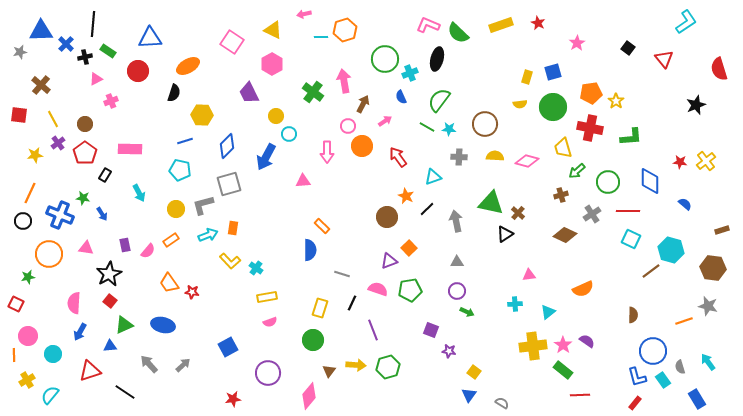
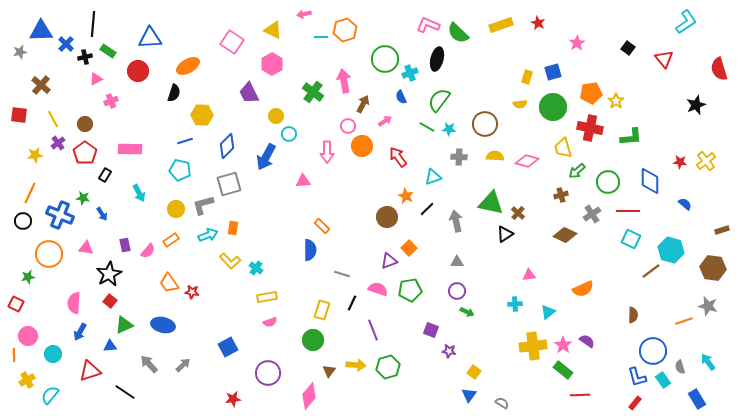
yellow rectangle at (320, 308): moved 2 px right, 2 px down
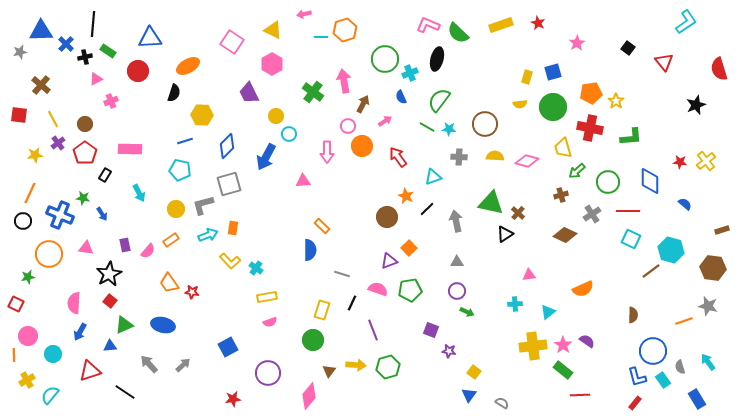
red triangle at (664, 59): moved 3 px down
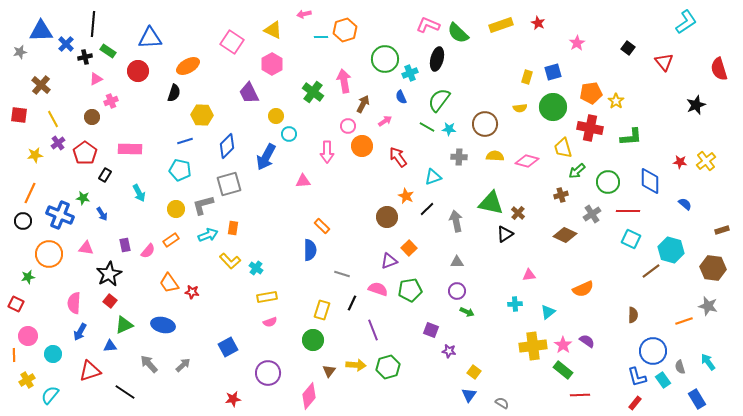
yellow semicircle at (520, 104): moved 4 px down
brown circle at (85, 124): moved 7 px right, 7 px up
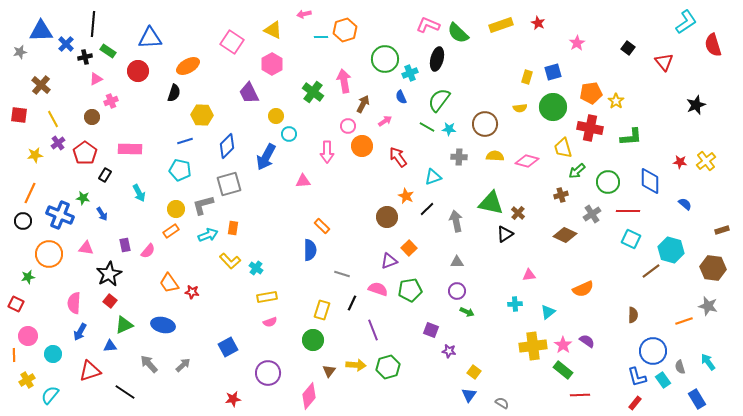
red semicircle at (719, 69): moved 6 px left, 24 px up
orange rectangle at (171, 240): moved 9 px up
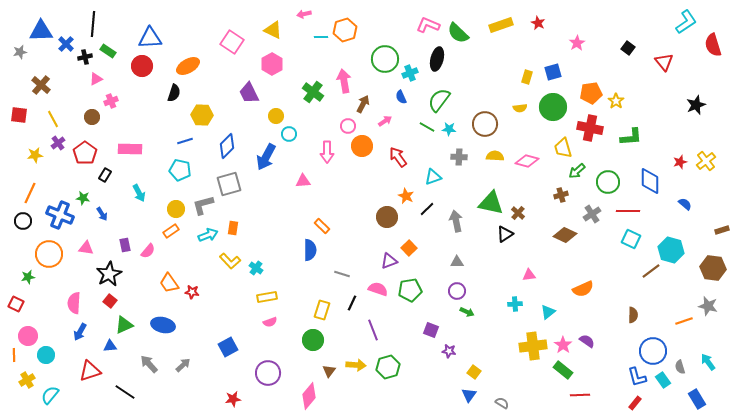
red circle at (138, 71): moved 4 px right, 5 px up
red star at (680, 162): rotated 24 degrees counterclockwise
cyan circle at (53, 354): moved 7 px left, 1 px down
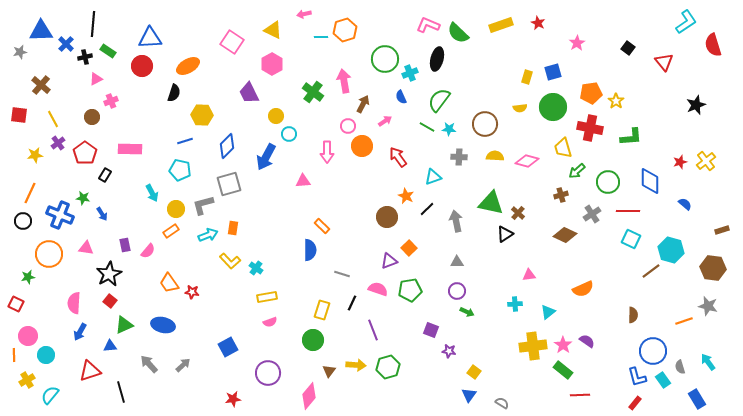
cyan arrow at (139, 193): moved 13 px right
black line at (125, 392): moved 4 px left; rotated 40 degrees clockwise
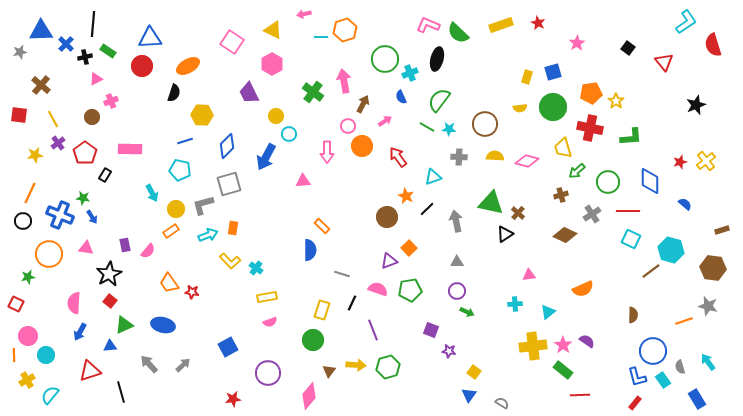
blue arrow at (102, 214): moved 10 px left, 3 px down
